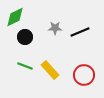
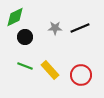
black line: moved 4 px up
red circle: moved 3 px left
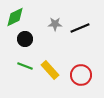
gray star: moved 4 px up
black circle: moved 2 px down
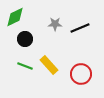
yellow rectangle: moved 1 px left, 5 px up
red circle: moved 1 px up
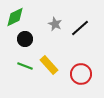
gray star: rotated 24 degrees clockwise
black line: rotated 18 degrees counterclockwise
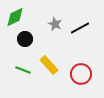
black line: rotated 12 degrees clockwise
green line: moved 2 px left, 4 px down
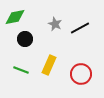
green diamond: rotated 15 degrees clockwise
yellow rectangle: rotated 66 degrees clockwise
green line: moved 2 px left
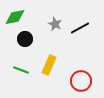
red circle: moved 7 px down
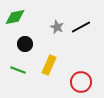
gray star: moved 2 px right, 3 px down
black line: moved 1 px right, 1 px up
black circle: moved 5 px down
green line: moved 3 px left
red circle: moved 1 px down
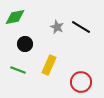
black line: rotated 60 degrees clockwise
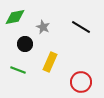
gray star: moved 14 px left
yellow rectangle: moved 1 px right, 3 px up
